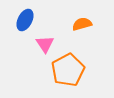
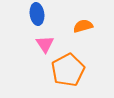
blue ellipse: moved 12 px right, 6 px up; rotated 35 degrees counterclockwise
orange semicircle: moved 1 px right, 2 px down
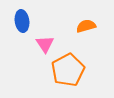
blue ellipse: moved 15 px left, 7 px down
orange semicircle: moved 3 px right
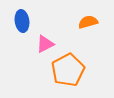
orange semicircle: moved 2 px right, 4 px up
pink triangle: rotated 36 degrees clockwise
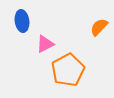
orange semicircle: moved 11 px right, 5 px down; rotated 30 degrees counterclockwise
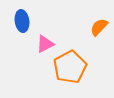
orange pentagon: moved 2 px right, 3 px up
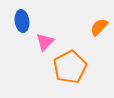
pink triangle: moved 2 px up; rotated 18 degrees counterclockwise
